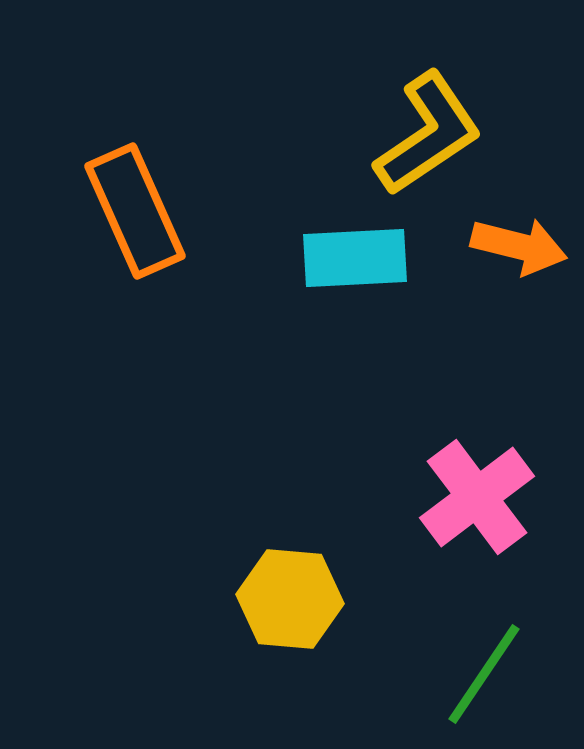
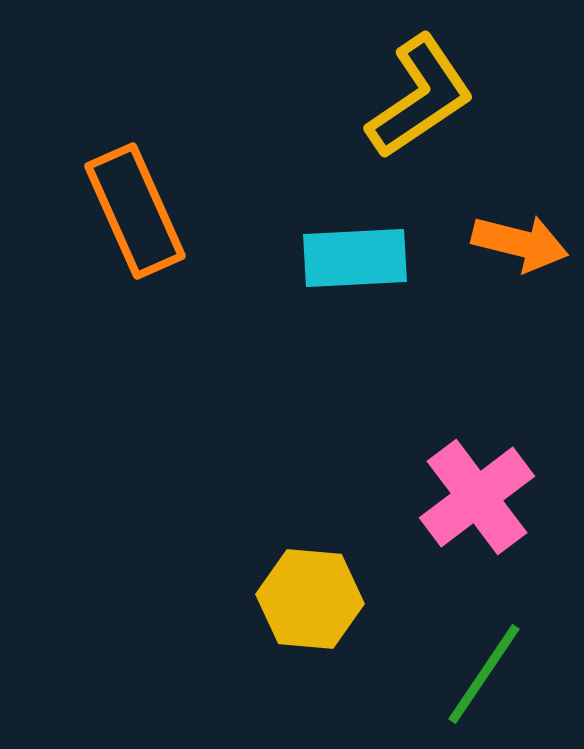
yellow L-shape: moved 8 px left, 37 px up
orange arrow: moved 1 px right, 3 px up
yellow hexagon: moved 20 px right
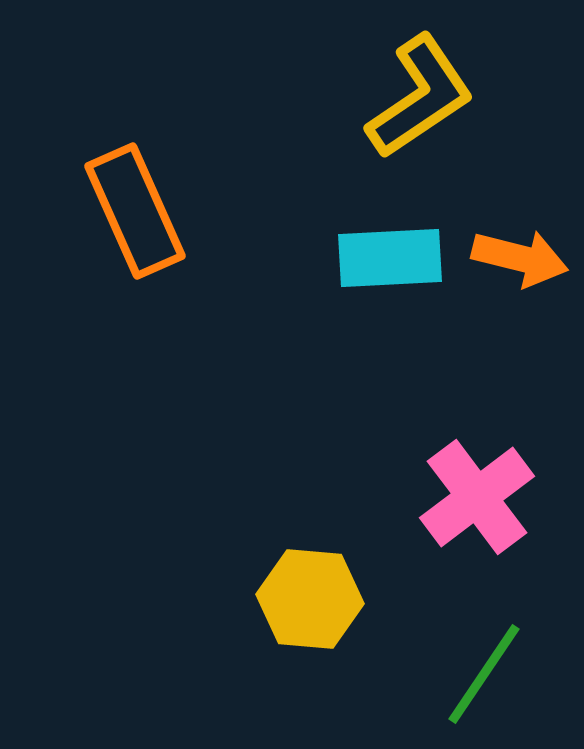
orange arrow: moved 15 px down
cyan rectangle: moved 35 px right
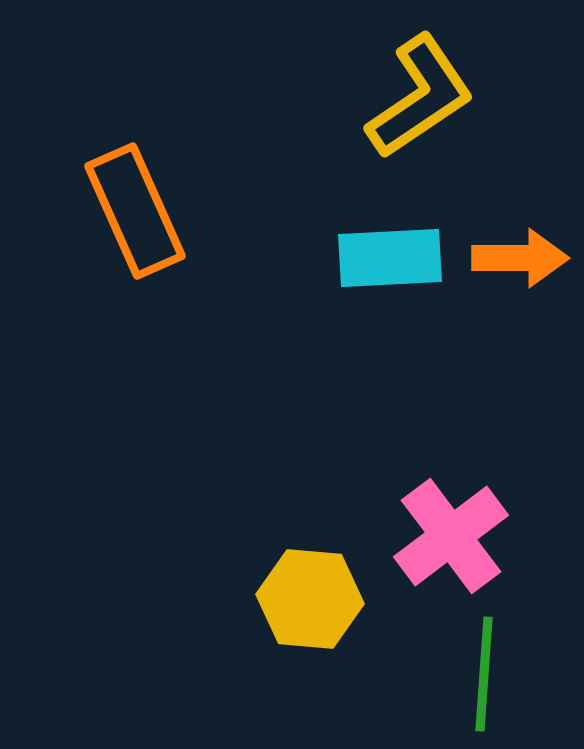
orange arrow: rotated 14 degrees counterclockwise
pink cross: moved 26 px left, 39 px down
green line: rotated 30 degrees counterclockwise
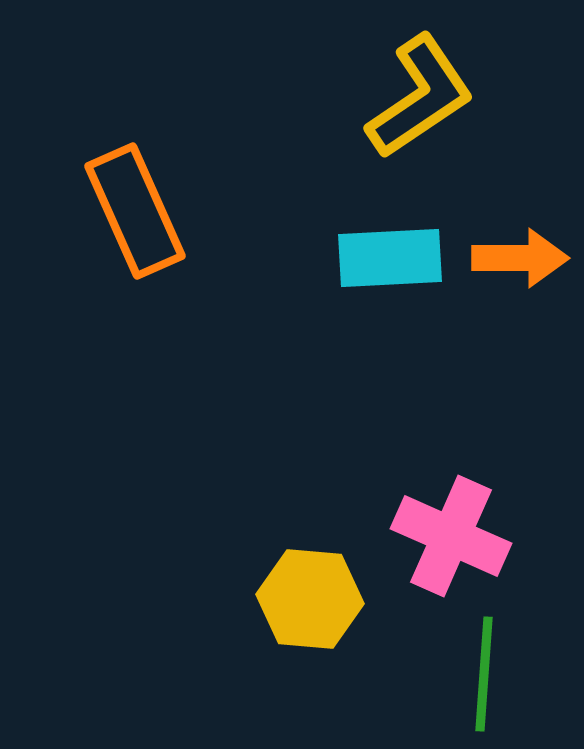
pink cross: rotated 29 degrees counterclockwise
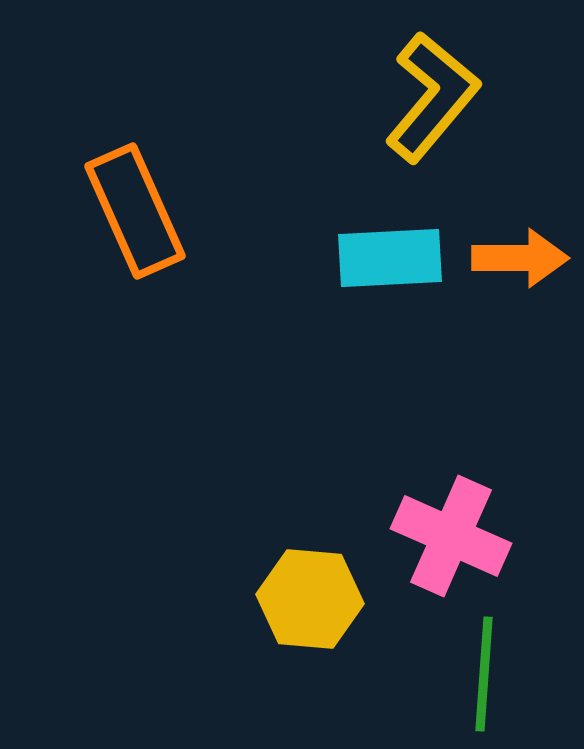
yellow L-shape: moved 12 px right; rotated 16 degrees counterclockwise
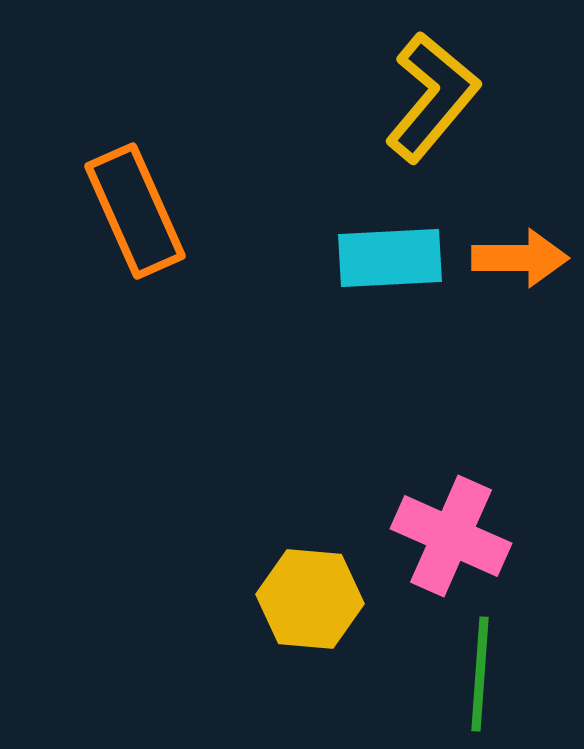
green line: moved 4 px left
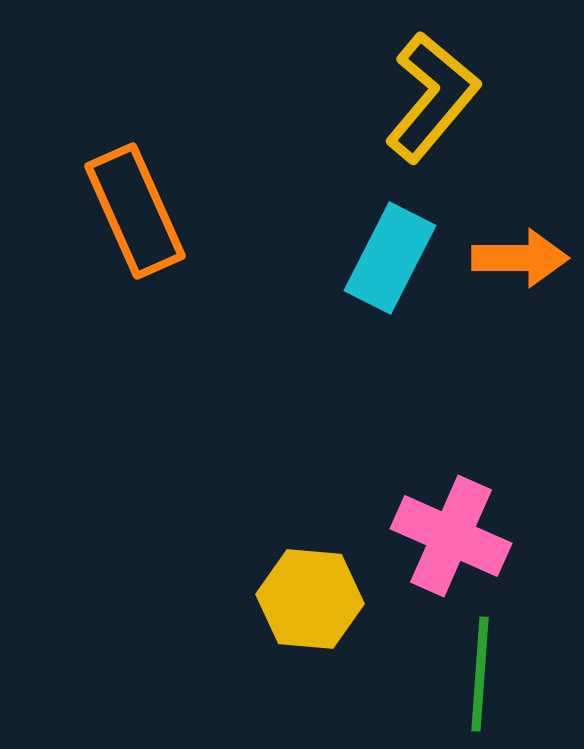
cyan rectangle: rotated 60 degrees counterclockwise
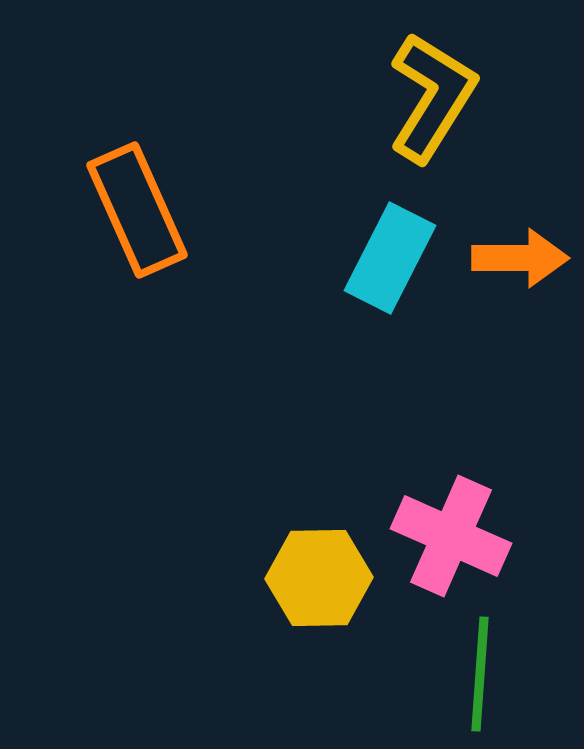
yellow L-shape: rotated 8 degrees counterclockwise
orange rectangle: moved 2 px right, 1 px up
yellow hexagon: moved 9 px right, 21 px up; rotated 6 degrees counterclockwise
